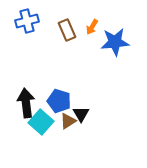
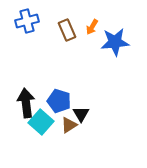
brown triangle: moved 1 px right, 4 px down
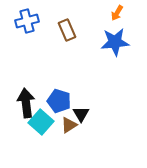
orange arrow: moved 25 px right, 14 px up
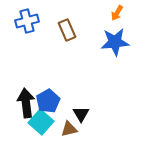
blue pentagon: moved 11 px left; rotated 25 degrees clockwise
brown triangle: moved 4 px down; rotated 18 degrees clockwise
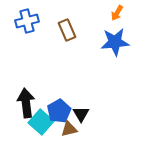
blue pentagon: moved 11 px right, 10 px down
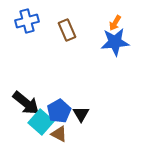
orange arrow: moved 2 px left, 10 px down
black arrow: rotated 136 degrees clockwise
brown triangle: moved 10 px left, 5 px down; rotated 42 degrees clockwise
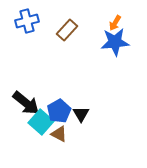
brown rectangle: rotated 65 degrees clockwise
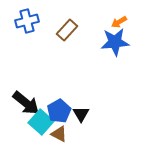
orange arrow: moved 4 px right, 1 px up; rotated 28 degrees clockwise
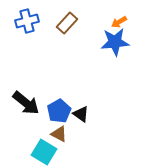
brown rectangle: moved 7 px up
black triangle: rotated 24 degrees counterclockwise
cyan square: moved 3 px right, 30 px down; rotated 10 degrees counterclockwise
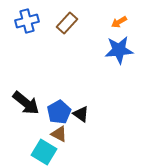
blue star: moved 4 px right, 8 px down
blue pentagon: moved 1 px down
